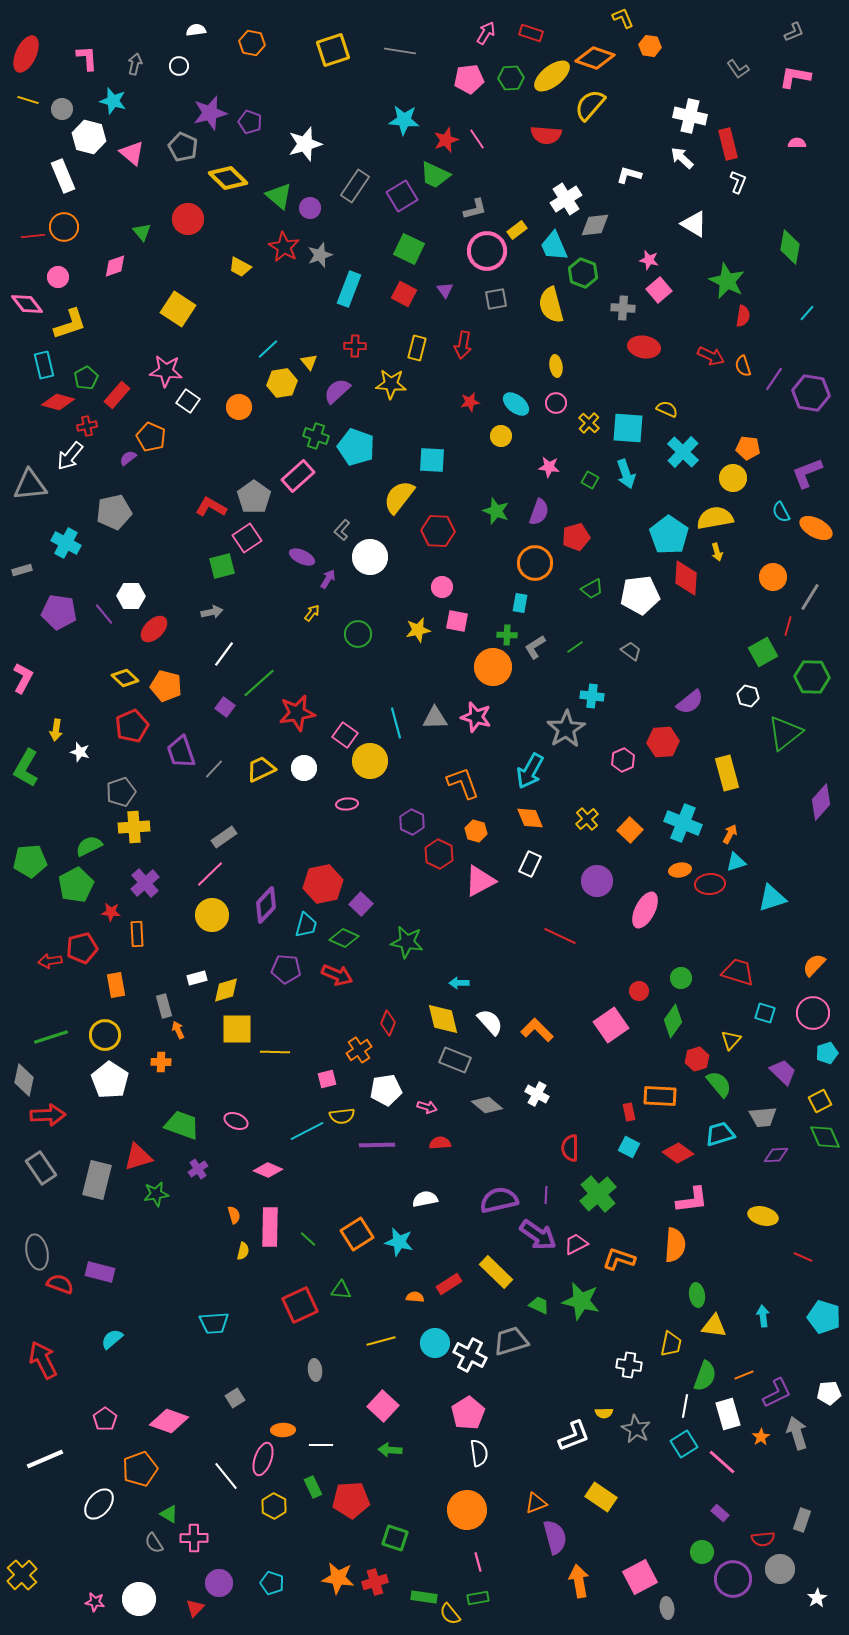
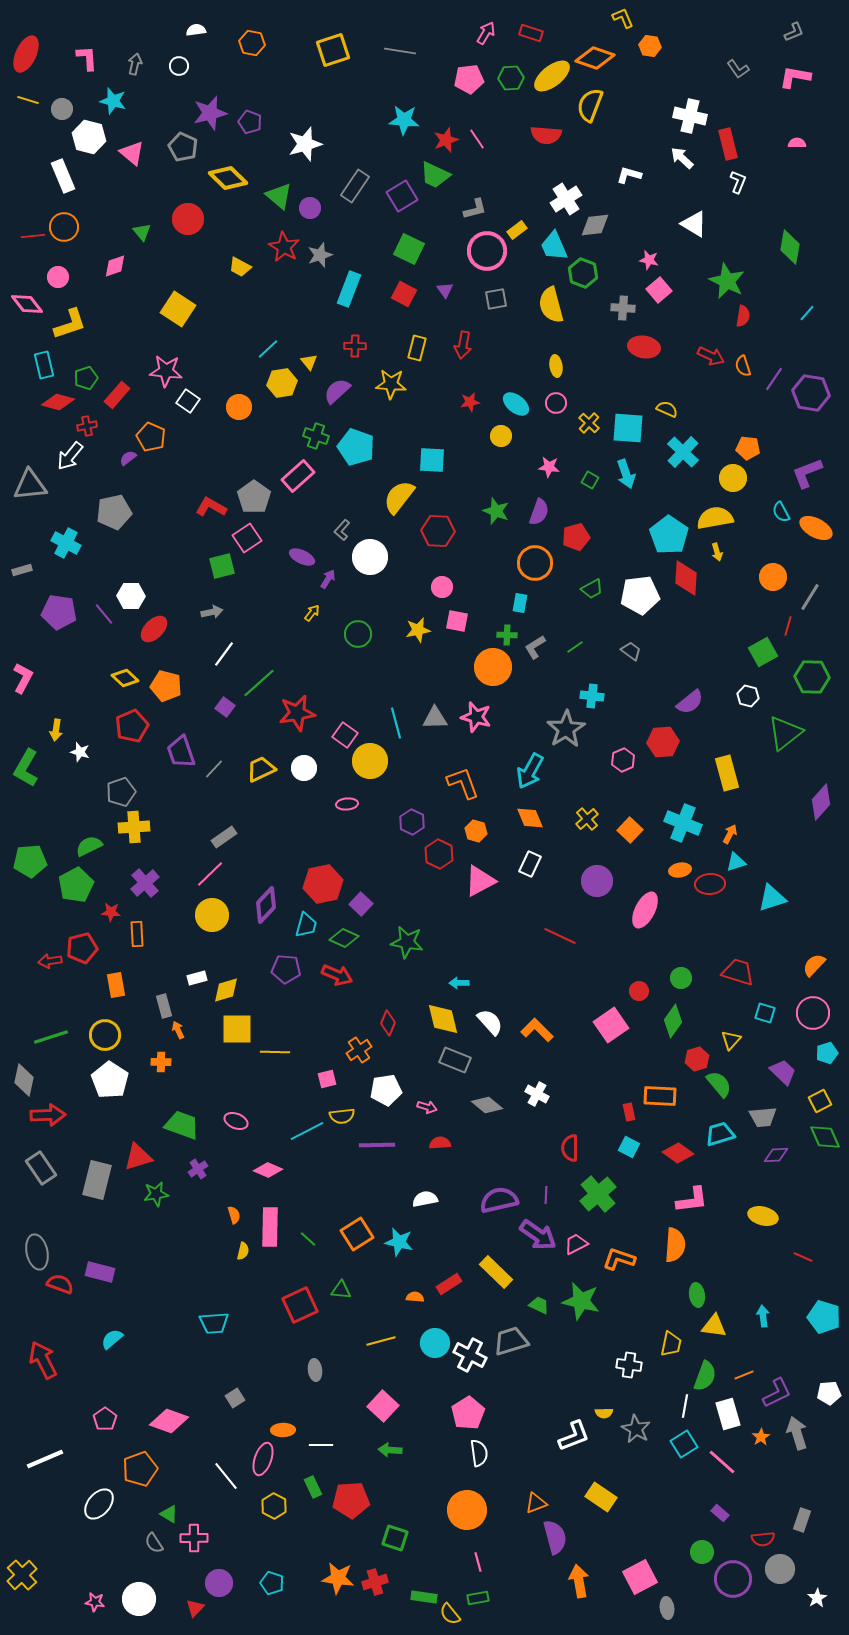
yellow semicircle at (590, 105): rotated 20 degrees counterclockwise
green pentagon at (86, 378): rotated 10 degrees clockwise
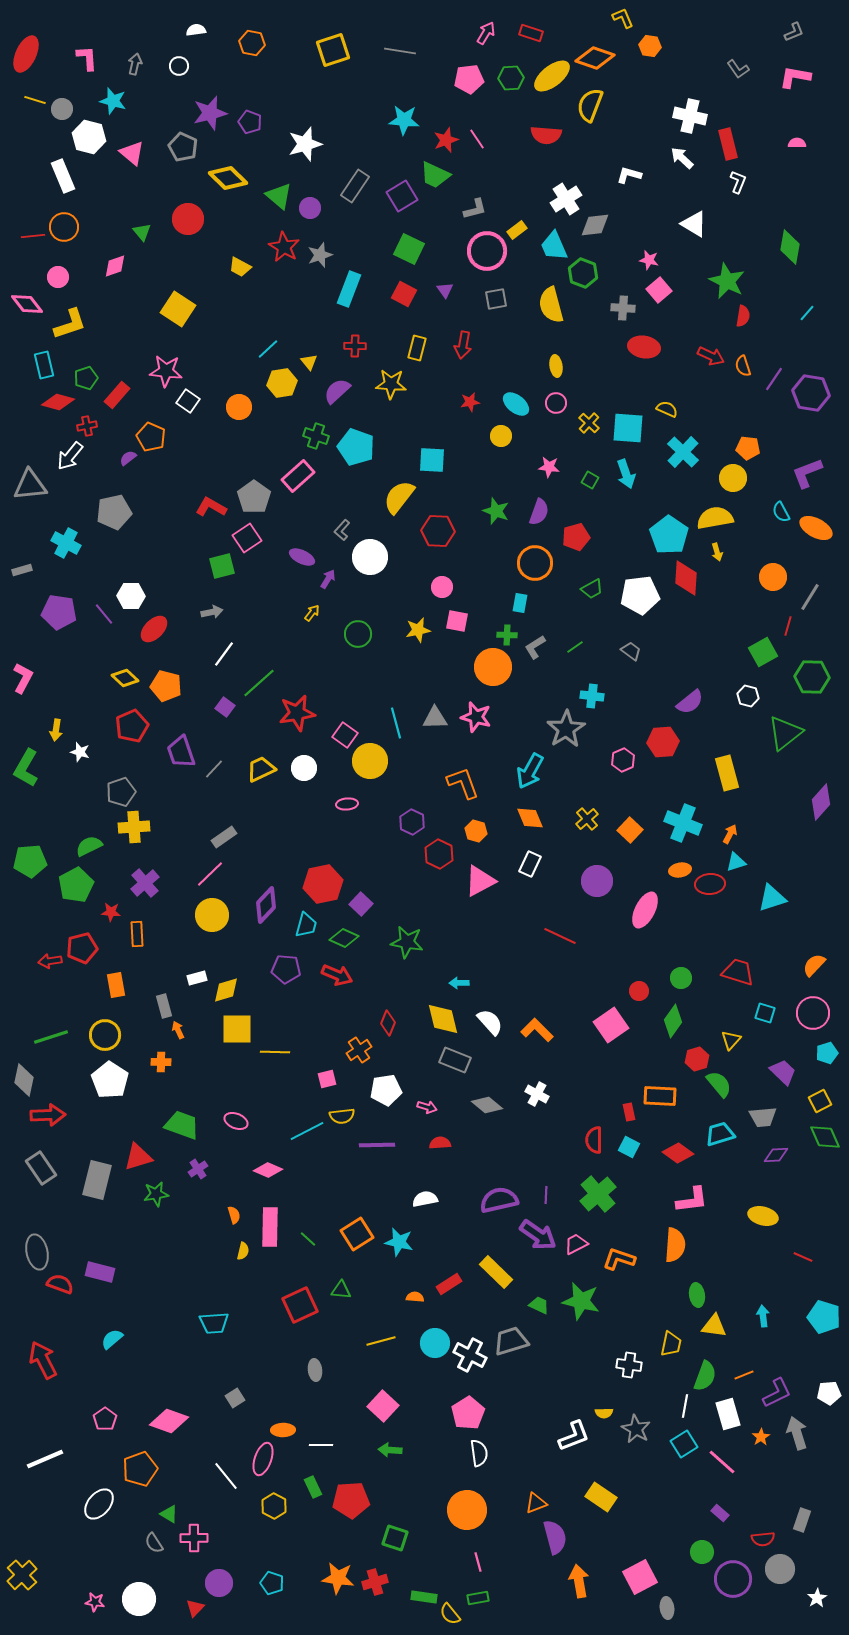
yellow line at (28, 100): moved 7 px right
red semicircle at (570, 1148): moved 24 px right, 8 px up
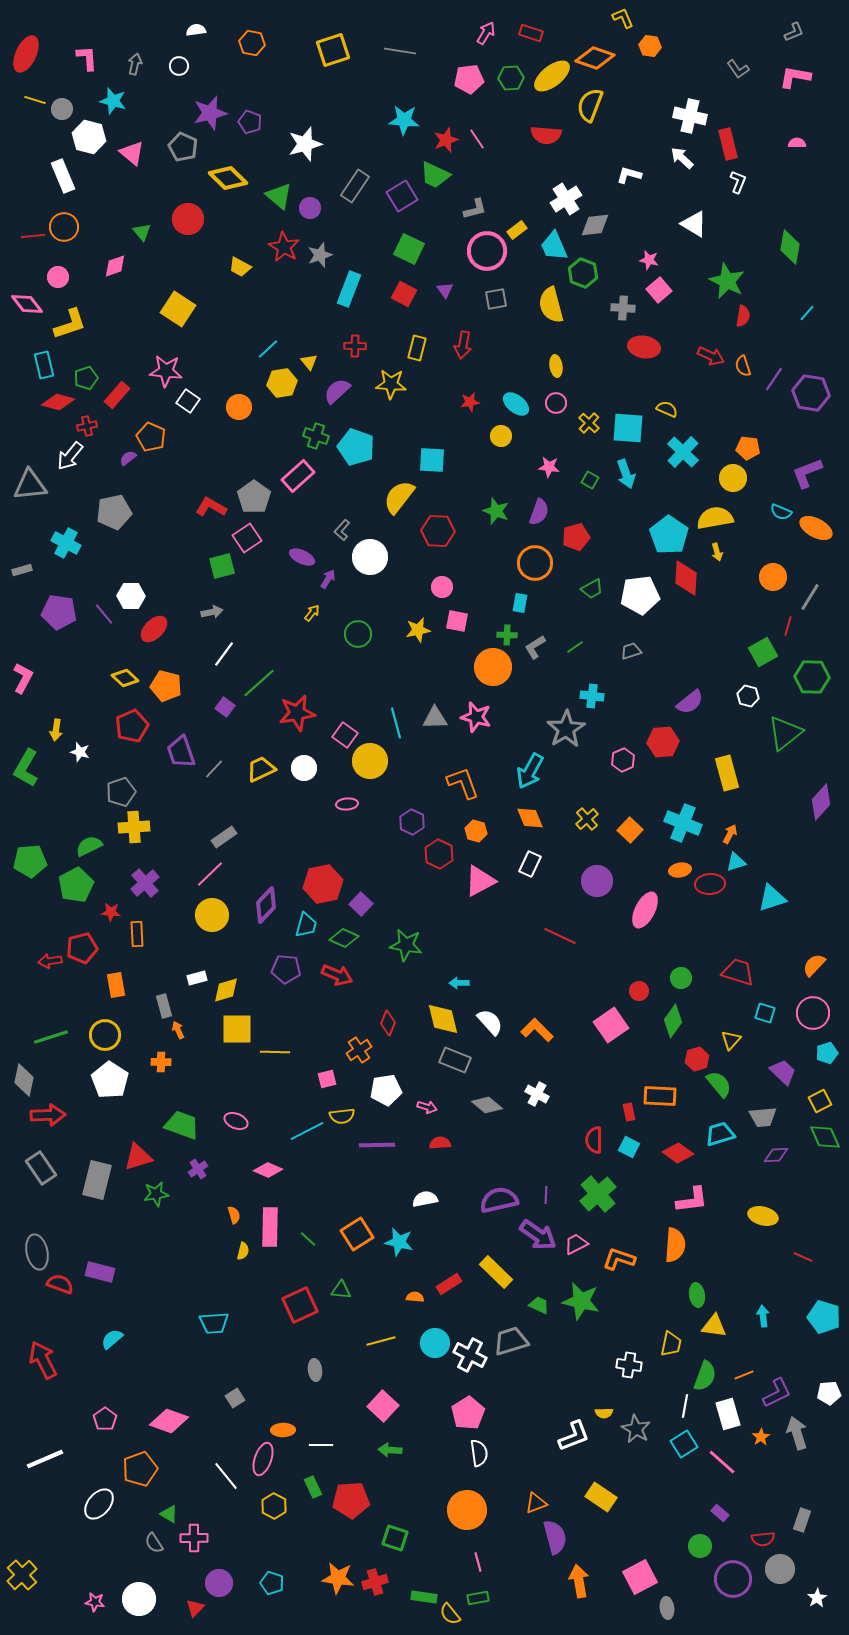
cyan semicircle at (781, 512): rotated 40 degrees counterclockwise
gray trapezoid at (631, 651): rotated 55 degrees counterclockwise
green star at (407, 942): moved 1 px left, 3 px down
green circle at (702, 1552): moved 2 px left, 6 px up
